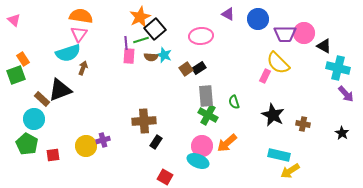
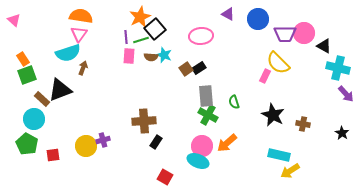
purple line at (126, 43): moved 6 px up
green square at (16, 75): moved 11 px right
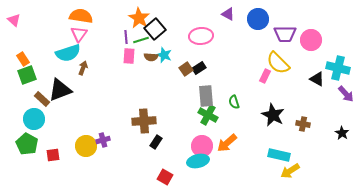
orange star at (140, 17): moved 1 px left, 1 px down; rotated 15 degrees counterclockwise
pink circle at (304, 33): moved 7 px right, 7 px down
black triangle at (324, 46): moved 7 px left, 33 px down
cyan ellipse at (198, 161): rotated 35 degrees counterclockwise
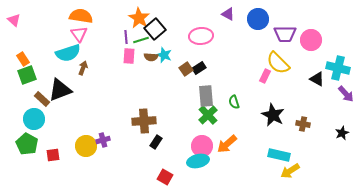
pink triangle at (79, 34): rotated 12 degrees counterclockwise
green cross at (208, 115): rotated 18 degrees clockwise
black star at (342, 133): rotated 16 degrees clockwise
orange arrow at (227, 143): moved 1 px down
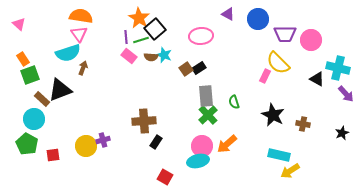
pink triangle at (14, 20): moved 5 px right, 4 px down
pink rectangle at (129, 56): rotated 56 degrees counterclockwise
green square at (27, 75): moved 3 px right
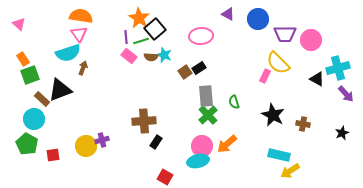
green line at (141, 40): moved 1 px down
cyan cross at (338, 68): rotated 30 degrees counterclockwise
brown square at (186, 69): moved 1 px left, 3 px down
purple cross at (103, 140): moved 1 px left
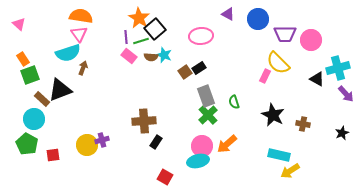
gray rectangle at (206, 96): rotated 15 degrees counterclockwise
yellow circle at (86, 146): moved 1 px right, 1 px up
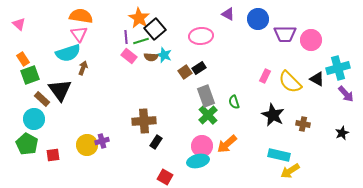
yellow semicircle at (278, 63): moved 12 px right, 19 px down
black triangle at (60, 90): rotated 45 degrees counterclockwise
purple cross at (102, 140): moved 1 px down
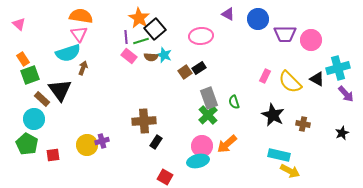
gray rectangle at (206, 96): moved 3 px right, 2 px down
yellow arrow at (290, 171): rotated 120 degrees counterclockwise
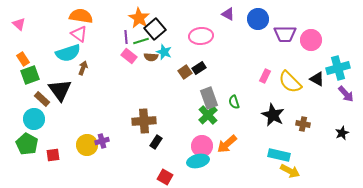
pink triangle at (79, 34): rotated 18 degrees counterclockwise
cyan star at (164, 55): moved 3 px up
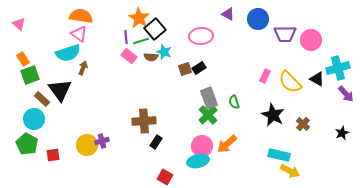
brown square at (185, 72): moved 3 px up; rotated 16 degrees clockwise
brown cross at (303, 124): rotated 32 degrees clockwise
